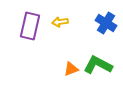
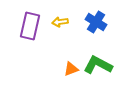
blue cross: moved 10 px left, 1 px up
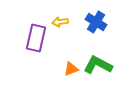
purple rectangle: moved 6 px right, 12 px down
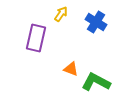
yellow arrow: moved 1 px right, 8 px up; rotated 133 degrees clockwise
green L-shape: moved 2 px left, 17 px down
orange triangle: rotated 42 degrees clockwise
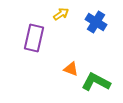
yellow arrow: rotated 21 degrees clockwise
purple rectangle: moved 2 px left
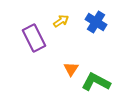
yellow arrow: moved 7 px down
purple rectangle: rotated 40 degrees counterclockwise
orange triangle: rotated 42 degrees clockwise
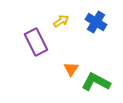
purple rectangle: moved 2 px right, 4 px down
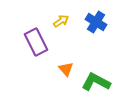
orange triangle: moved 5 px left; rotated 14 degrees counterclockwise
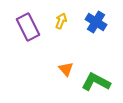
yellow arrow: rotated 35 degrees counterclockwise
purple rectangle: moved 8 px left, 15 px up
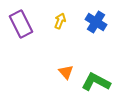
yellow arrow: moved 1 px left
purple rectangle: moved 7 px left, 3 px up
orange triangle: moved 3 px down
